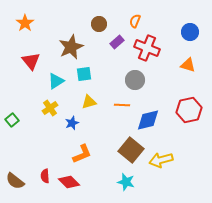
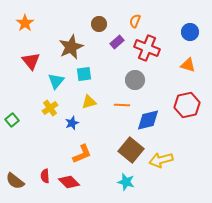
cyan triangle: rotated 18 degrees counterclockwise
red hexagon: moved 2 px left, 5 px up
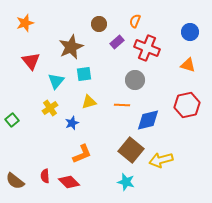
orange star: rotated 18 degrees clockwise
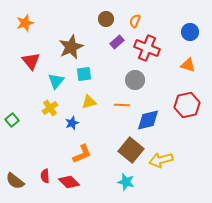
brown circle: moved 7 px right, 5 px up
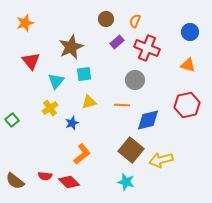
orange L-shape: rotated 15 degrees counterclockwise
red semicircle: rotated 80 degrees counterclockwise
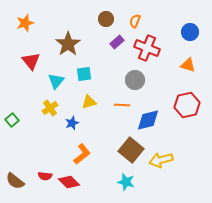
brown star: moved 3 px left, 3 px up; rotated 10 degrees counterclockwise
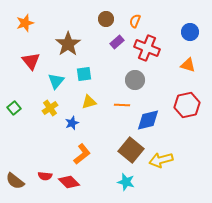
green square: moved 2 px right, 12 px up
